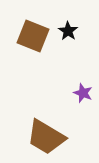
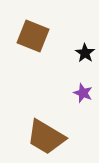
black star: moved 17 px right, 22 px down
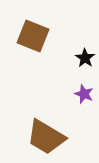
black star: moved 5 px down
purple star: moved 1 px right, 1 px down
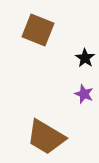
brown square: moved 5 px right, 6 px up
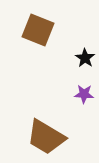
purple star: rotated 18 degrees counterclockwise
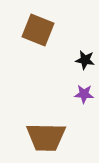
black star: moved 2 px down; rotated 24 degrees counterclockwise
brown trapezoid: rotated 30 degrees counterclockwise
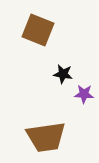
black star: moved 22 px left, 14 px down
brown trapezoid: rotated 9 degrees counterclockwise
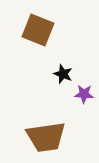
black star: rotated 12 degrees clockwise
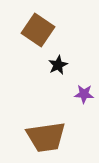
brown square: rotated 12 degrees clockwise
black star: moved 5 px left, 9 px up; rotated 24 degrees clockwise
